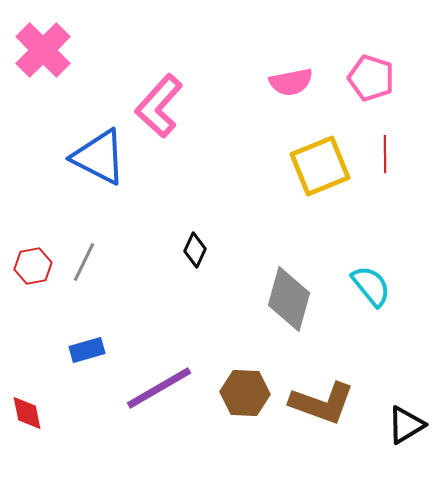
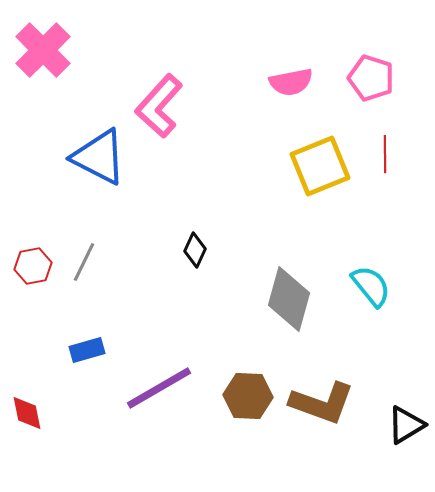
brown hexagon: moved 3 px right, 3 px down
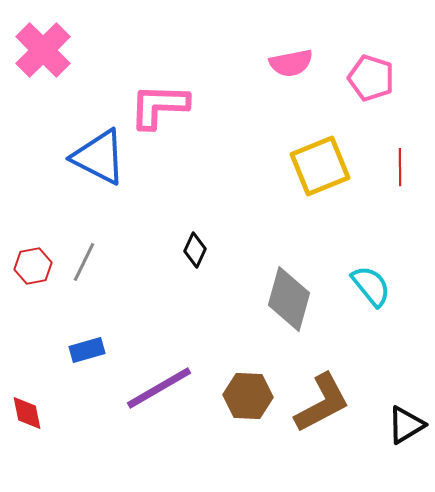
pink semicircle: moved 19 px up
pink L-shape: rotated 50 degrees clockwise
red line: moved 15 px right, 13 px down
brown L-shape: rotated 48 degrees counterclockwise
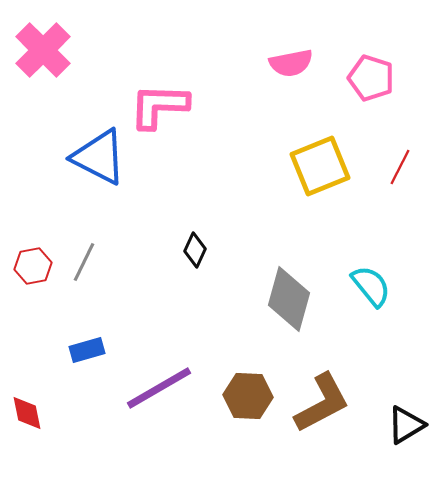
red line: rotated 27 degrees clockwise
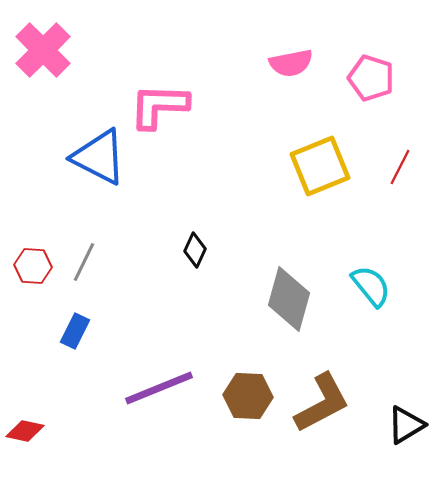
red hexagon: rotated 15 degrees clockwise
blue rectangle: moved 12 px left, 19 px up; rotated 48 degrees counterclockwise
purple line: rotated 8 degrees clockwise
red diamond: moved 2 px left, 18 px down; rotated 66 degrees counterclockwise
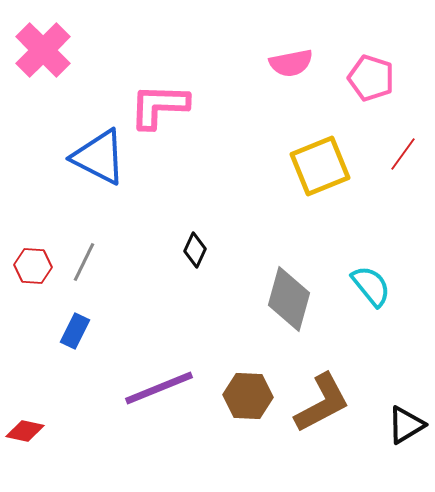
red line: moved 3 px right, 13 px up; rotated 9 degrees clockwise
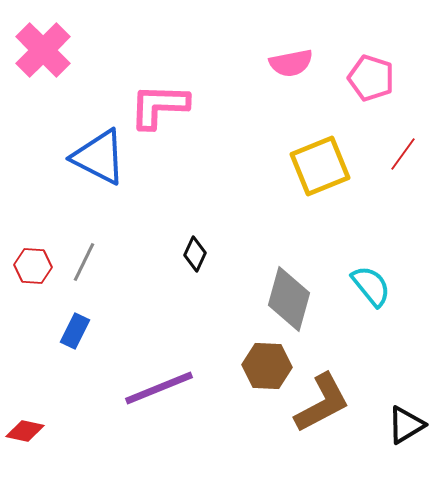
black diamond: moved 4 px down
brown hexagon: moved 19 px right, 30 px up
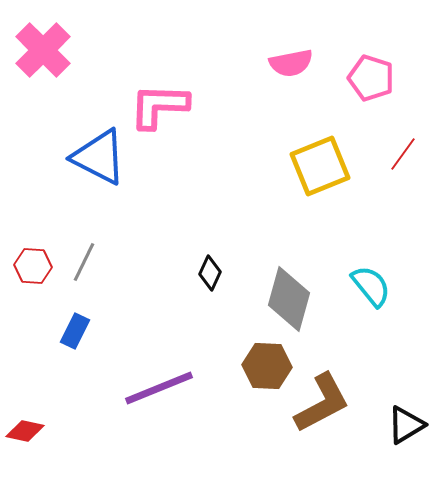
black diamond: moved 15 px right, 19 px down
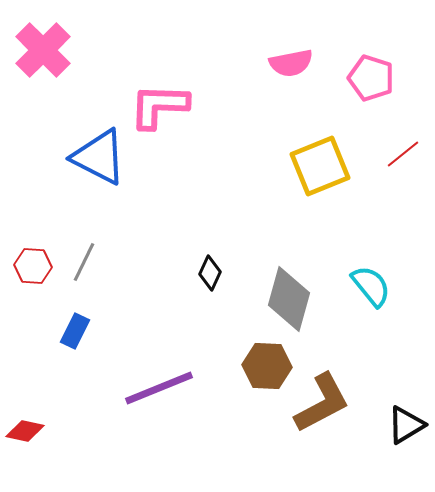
red line: rotated 15 degrees clockwise
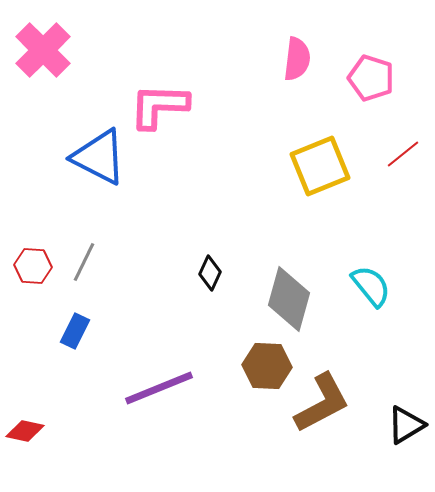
pink semicircle: moved 6 px right, 4 px up; rotated 72 degrees counterclockwise
